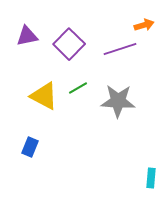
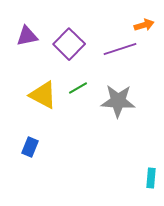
yellow triangle: moved 1 px left, 1 px up
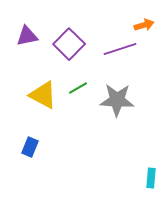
gray star: moved 1 px left, 1 px up
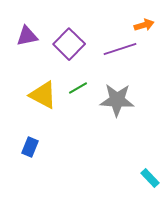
cyan rectangle: moved 1 px left; rotated 48 degrees counterclockwise
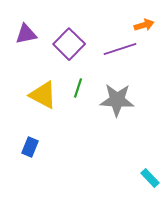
purple triangle: moved 1 px left, 2 px up
green line: rotated 42 degrees counterclockwise
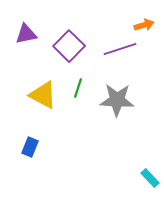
purple square: moved 2 px down
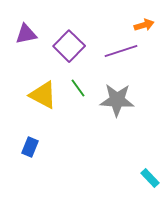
purple line: moved 1 px right, 2 px down
green line: rotated 54 degrees counterclockwise
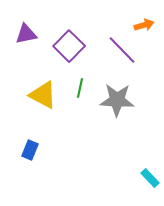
purple line: moved 1 px right, 1 px up; rotated 64 degrees clockwise
green line: moved 2 px right; rotated 48 degrees clockwise
blue rectangle: moved 3 px down
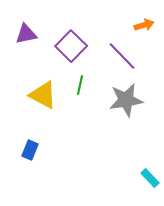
purple square: moved 2 px right
purple line: moved 6 px down
green line: moved 3 px up
gray star: moved 9 px right; rotated 12 degrees counterclockwise
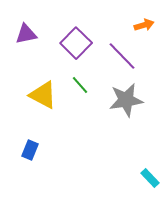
purple square: moved 5 px right, 3 px up
green line: rotated 54 degrees counterclockwise
